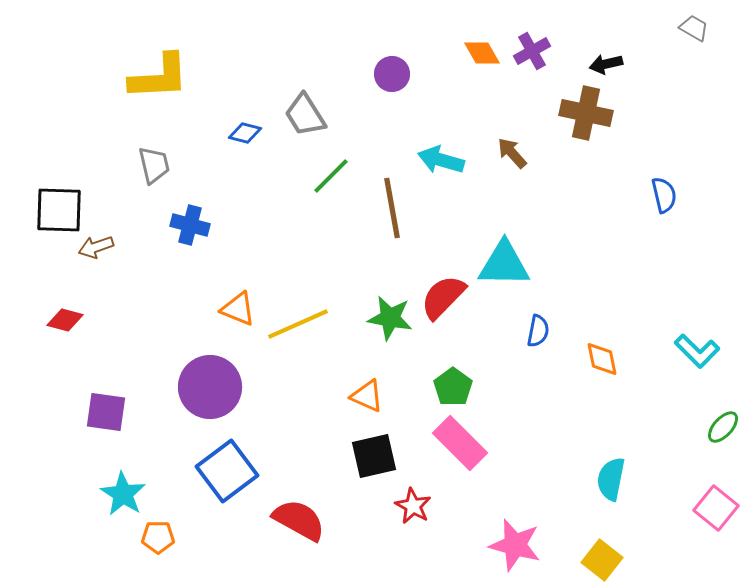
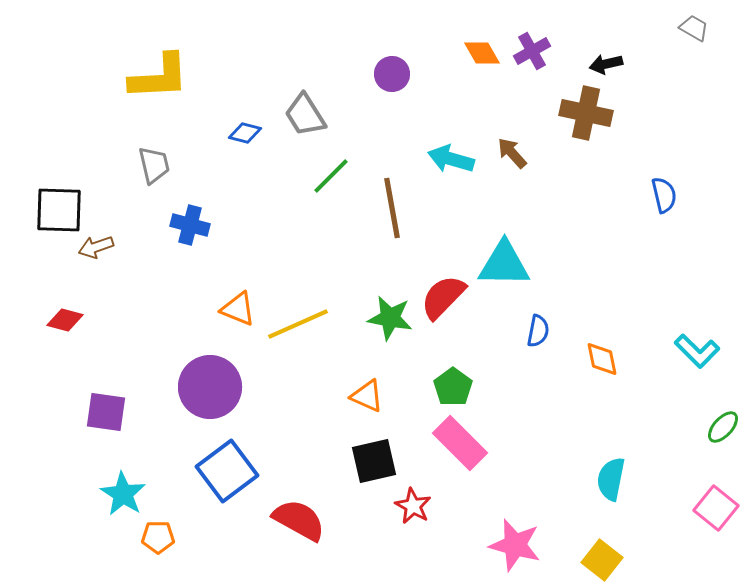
cyan arrow at (441, 160): moved 10 px right, 1 px up
black square at (374, 456): moved 5 px down
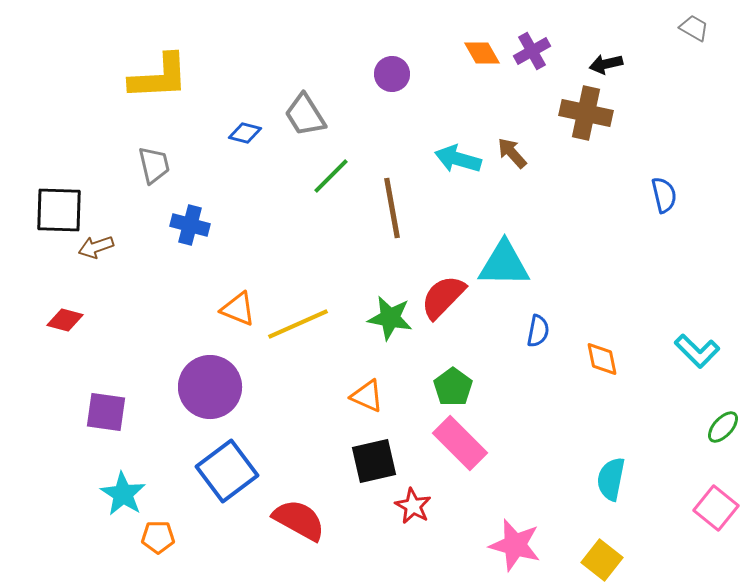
cyan arrow at (451, 159): moved 7 px right
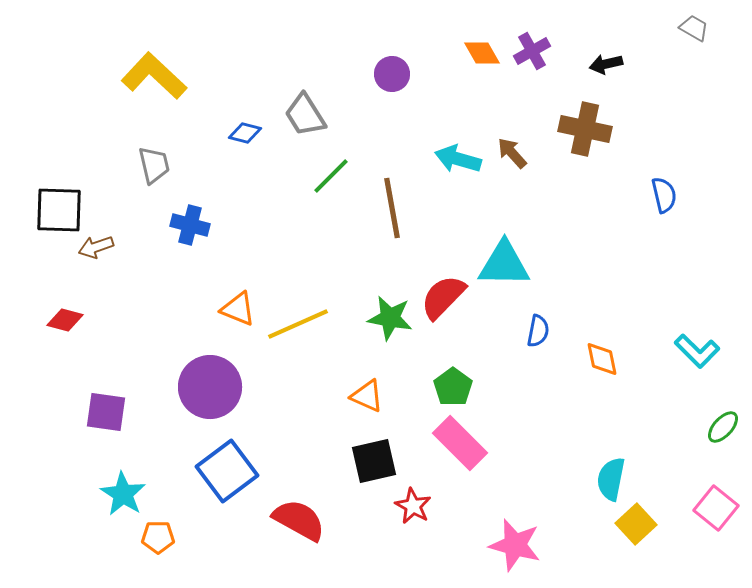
yellow L-shape at (159, 77): moved 5 px left, 1 px up; rotated 134 degrees counterclockwise
brown cross at (586, 113): moved 1 px left, 16 px down
yellow square at (602, 560): moved 34 px right, 36 px up; rotated 9 degrees clockwise
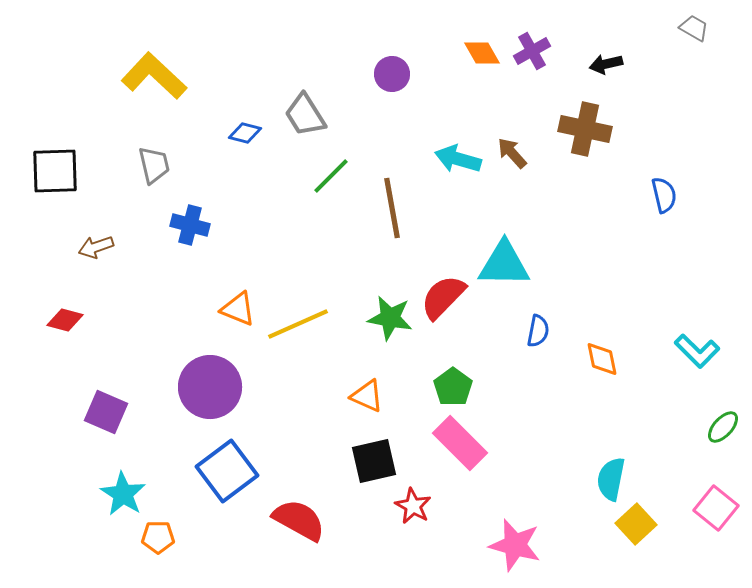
black square at (59, 210): moved 4 px left, 39 px up; rotated 4 degrees counterclockwise
purple square at (106, 412): rotated 15 degrees clockwise
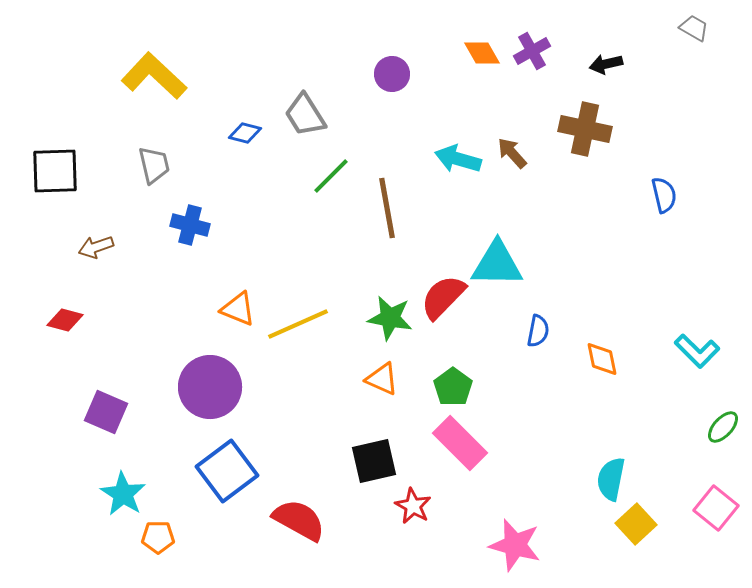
brown line at (392, 208): moved 5 px left
cyan triangle at (504, 264): moved 7 px left
orange triangle at (367, 396): moved 15 px right, 17 px up
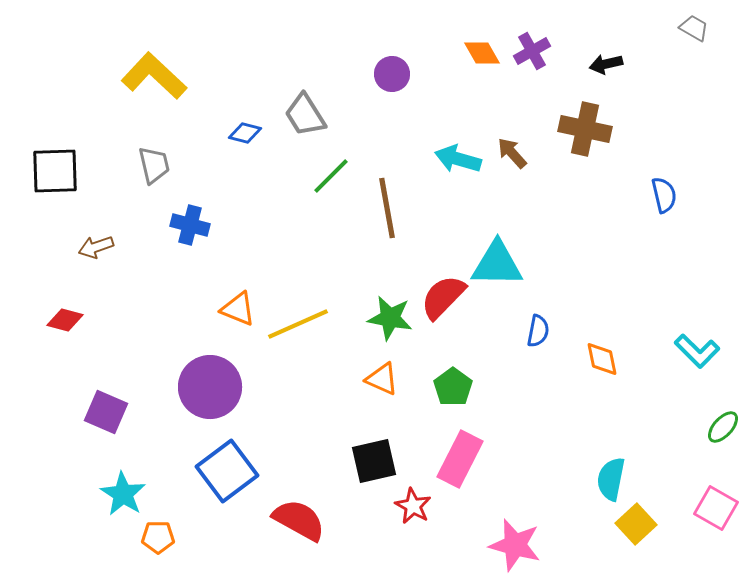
pink rectangle at (460, 443): moved 16 px down; rotated 72 degrees clockwise
pink square at (716, 508): rotated 9 degrees counterclockwise
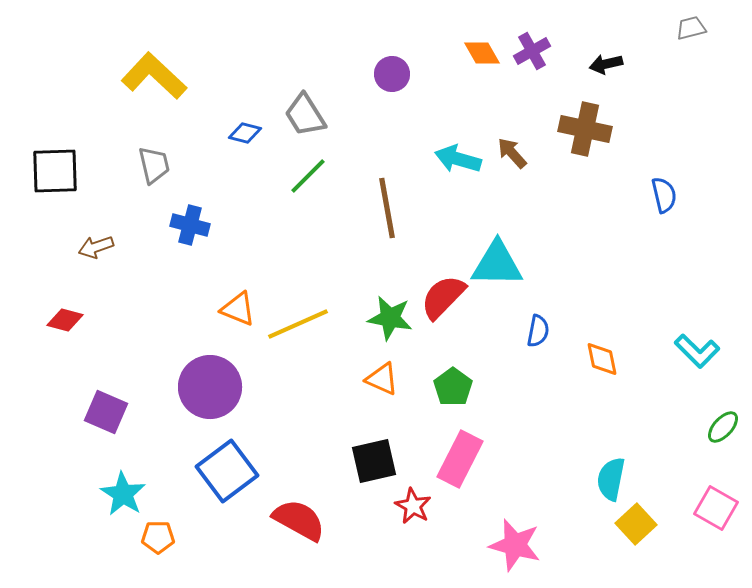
gray trapezoid at (694, 28): moved 3 px left; rotated 44 degrees counterclockwise
green line at (331, 176): moved 23 px left
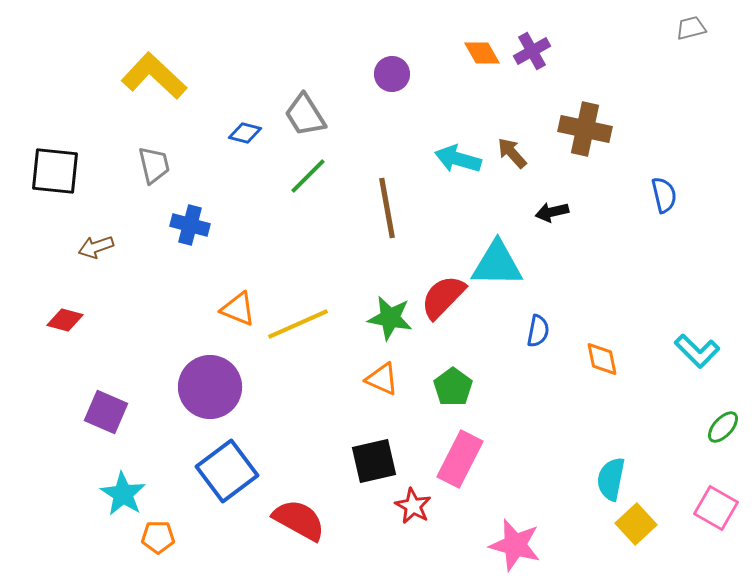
black arrow at (606, 64): moved 54 px left, 148 px down
black square at (55, 171): rotated 8 degrees clockwise
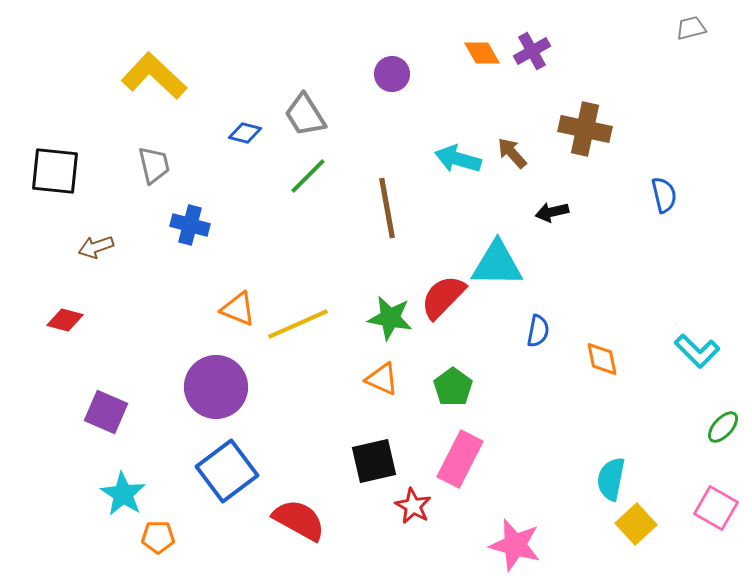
purple circle at (210, 387): moved 6 px right
